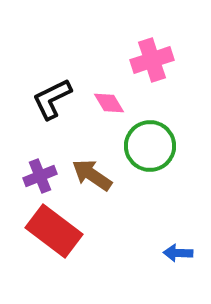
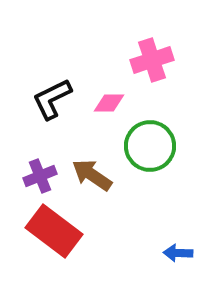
pink diamond: rotated 60 degrees counterclockwise
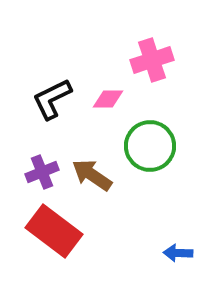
pink diamond: moved 1 px left, 4 px up
purple cross: moved 2 px right, 4 px up
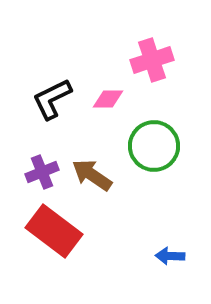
green circle: moved 4 px right
blue arrow: moved 8 px left, 3 px down
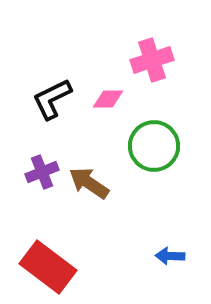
brown arrow: moved 3 px left, 8 px down
red rectangle: moved 6 px left, 36 px down
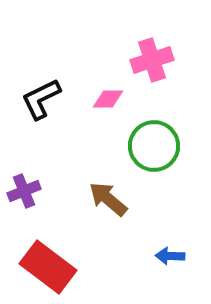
black L-shape: moved 11 px left
purple cross: moved 18 px left, 19 px down
brown arrow: moved 19 px right, 16 px down; rotated 6 degrees clockwise
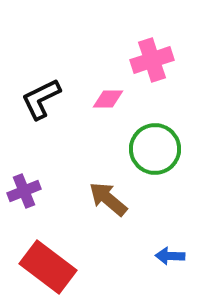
green circle: moved 1 px right, 3 px down
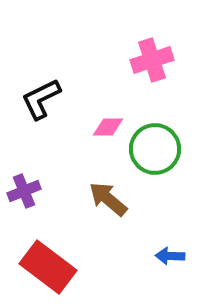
pink diamond: moved 28 px down
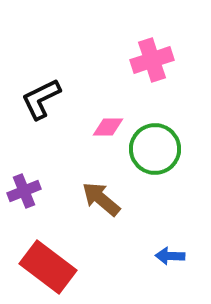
brown arrow: moved 7 px left
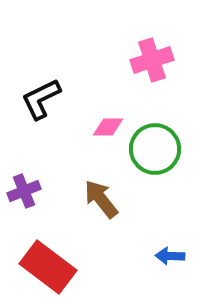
brown arrow: rotated 12 degrees clockwise
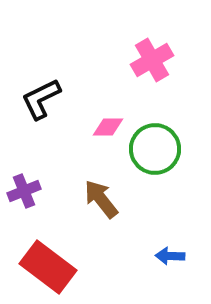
pink cross: rotated 12 degrees counterclockwise
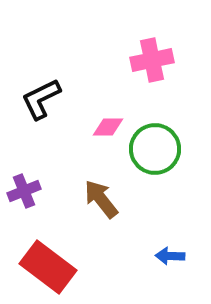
pink cross: rotated 18 degrees clockwise
